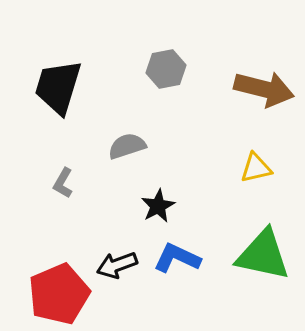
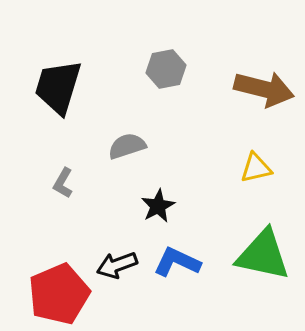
blue L-shape: moved 4 px down
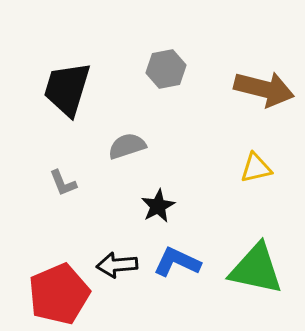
black trapezoid: moved 9 px right, 2 px down
gray L-shape: rotated 52 degrees counterclockwise
green triangle: moved 7 px left, 14 px down
black arrow: rotated 15 degrees clockwise
